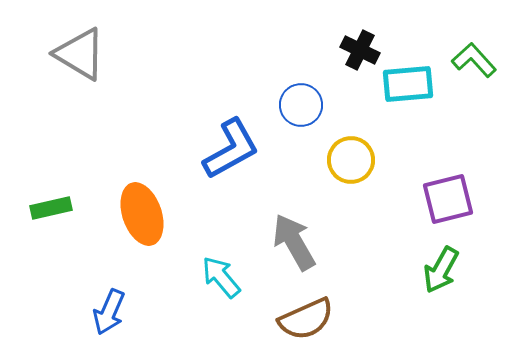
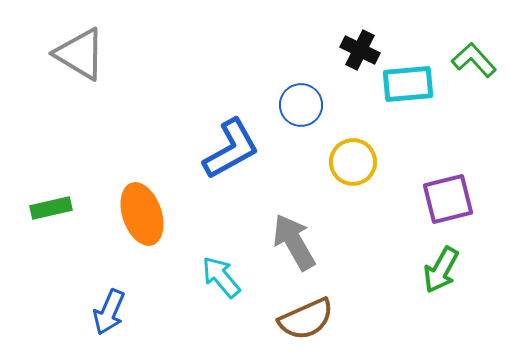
yellow circle: moved 2 px right, 2 px down
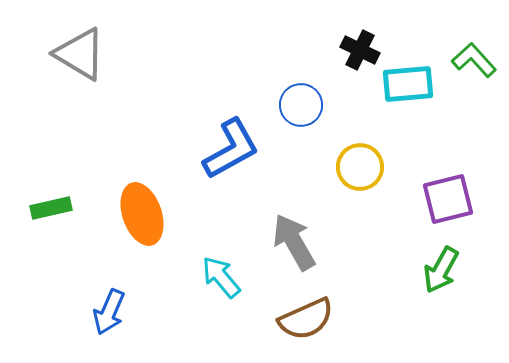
yellow circle: moved 7 px right, 5 px down
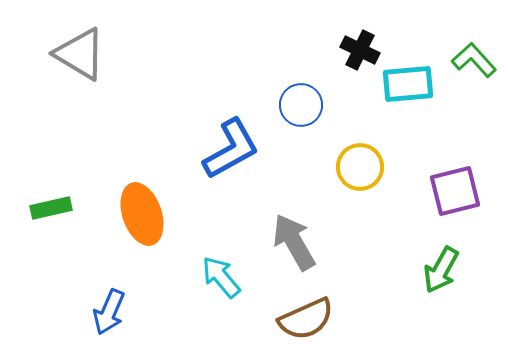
purple square: moved 7 px right, 8 px up
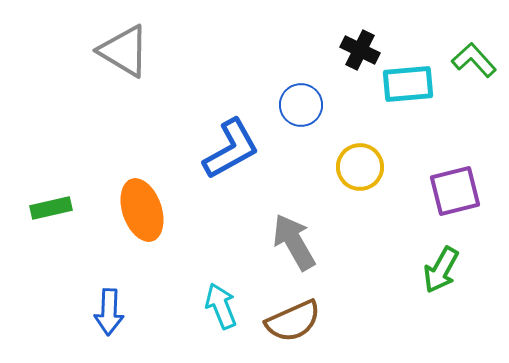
gray triangle: moved 44 px right, 3 px up
orange ellipse: moved 4 px up
cyan arrow: moved 29 px down; rotated 18 degrees clockwise
blue arrow: rotated 21 degrees counterclockwise
brown semicircle: moved 13 px left, 2 px down
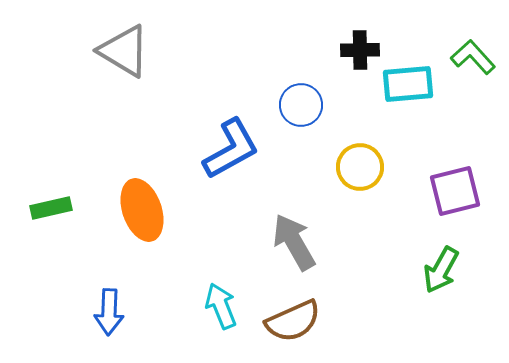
black cross: rotated 27 degrees counterclockwise
green L-shape: moved 1 px left, 3 px up
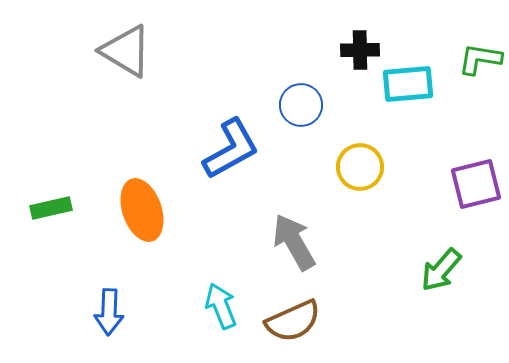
gray triangle: moved 2 px right
green L-shape: moved 7 px right, 2 px down; rotated 39 degrees counterclockwise
purple square: moved 21 px right, 7 px up
green arrow: rotated 12 degrees clockwise
